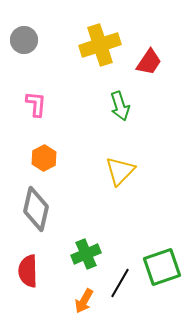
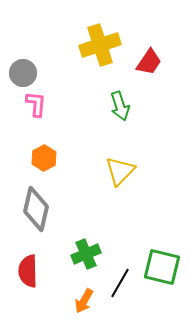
gray circle: moved 1 px left, 33 px down
green square: rotated 33 degrees clockwise
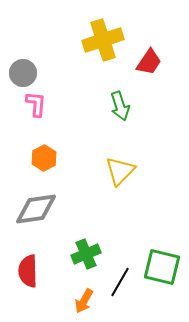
yellow cross: moved 3 px right, 5 px up
gray diamond: rotated 69 degrees clockwise
black line: moved 1 px up
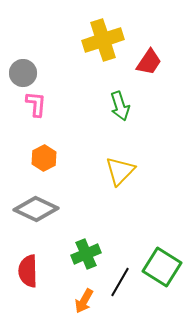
gray diamond: rotated 33 degrees clockwise
green square: rotated 18 degrees clockwise
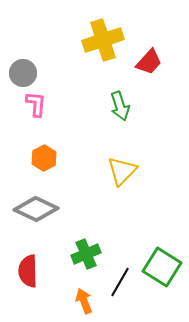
red trapezoid: rotated 8 degrees clockwise
yellow triangle: moved 2 px right
orange arrow: rotated 130 degrees clockwise
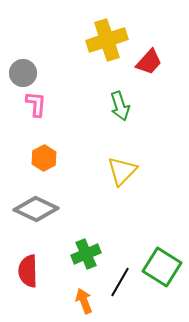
yellow cross: moved 4 px right
